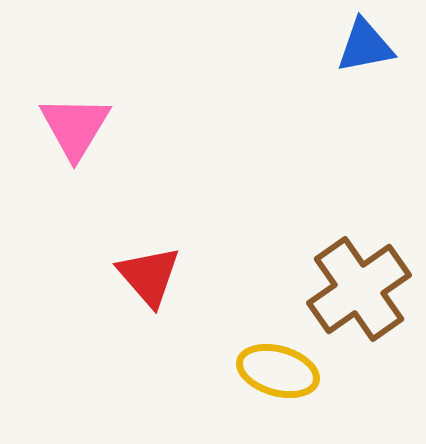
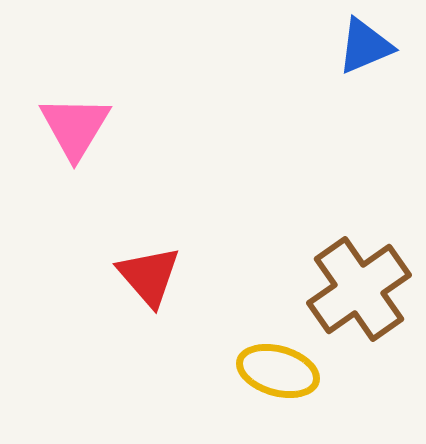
blue triangle: rotated 12 degrees counterclockwise
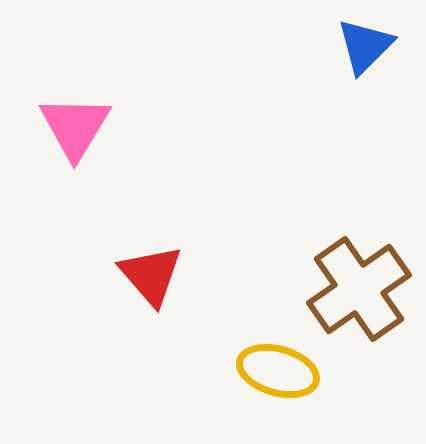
blue triangle: rotated 22 degrees counterclockwise
red triangle: moved 2 px right, 1 px up
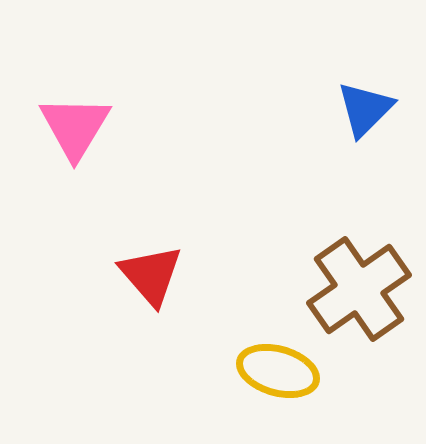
blue triangle: moved 63 px down
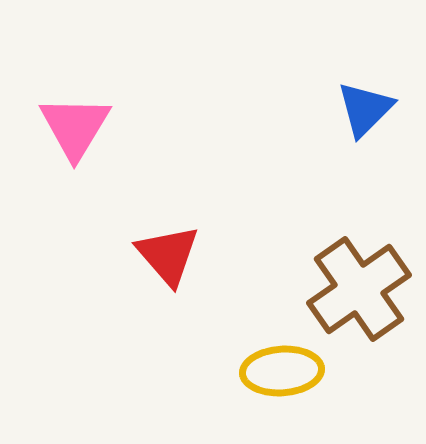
red triangle: moved 17 px right, 20 px up
yellow ellipse: moved 4 px right; rotated 20 degrees counterclockwise
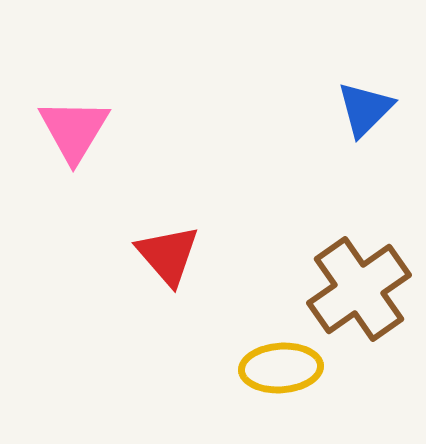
pink triangle: moved 1 px left, 3 px down
yellow ellipse: moved 1 px left, 3 px up
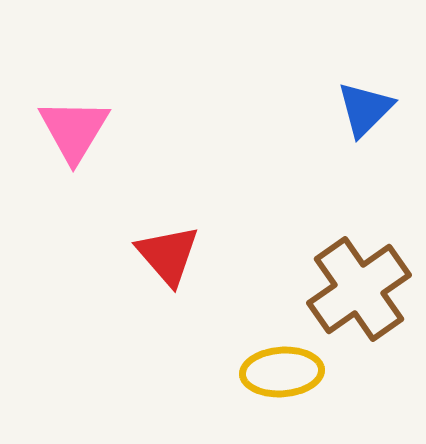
yellow ellipse: moved 1 px right, 4 px down
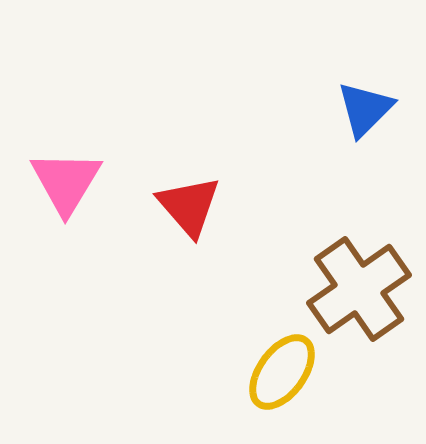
pink triangle: moved 8 px left, 52 px down
red triangle: moved 21 px right, 49 px up
yellow ellipse: rotated 50 degrees counterclockwise
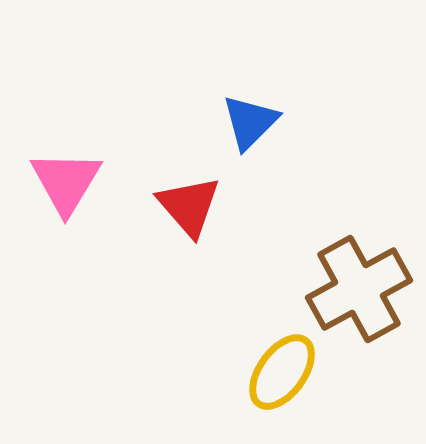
blue triangle: moved 115 px left, 13 px down
brown cross: rotated 6 degrees clockwise
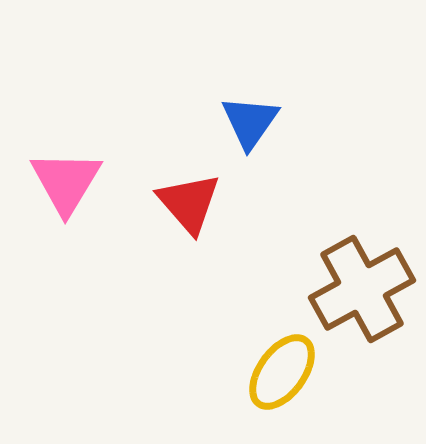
blue triangle: rotated 10 degrees counterclockwise
red triangle: moved 3 px up
brown cross: moved 3 px right
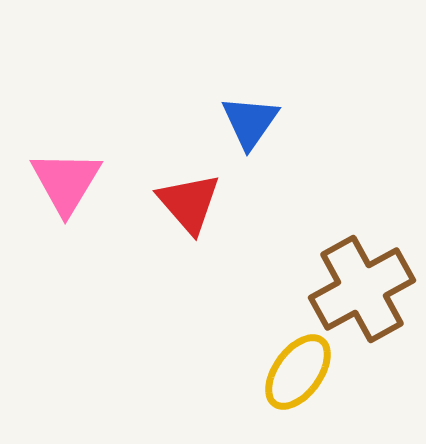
yellow ellipse: moved 16 px right
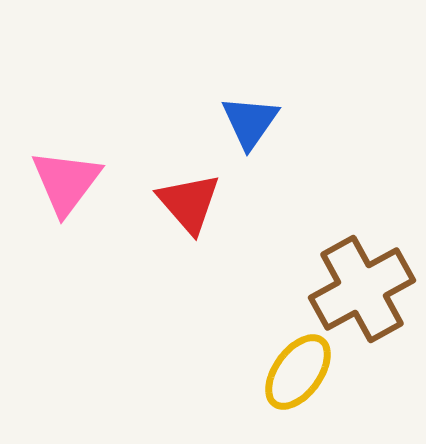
pink triangle: rotated 6 degrees clockwise
